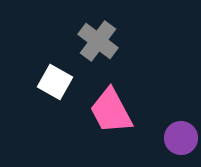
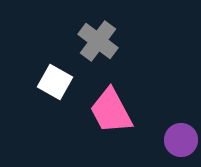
purple circle: moved 2 px down
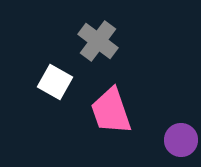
pink trapezoid: rotated 9 degrees clockwise
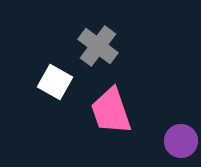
gray cross: moved 5 px down
purple circle: moved 1 px down
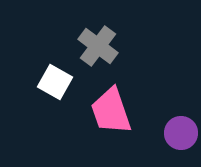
purple circle: moved 8 px up
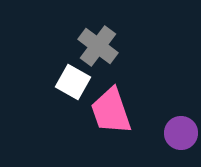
white square: moved 18 px right
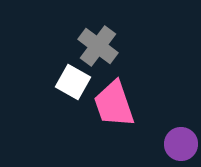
pink trapezoid: moved 3 px right, 7 px up
purple circle: moved 11 px down
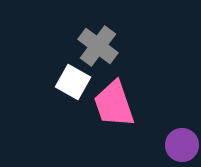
purple circle: moved 1 px right, 1 px down
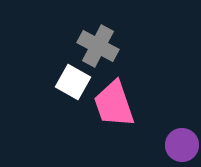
gray cross: rotated 9 degrees counterclockwise
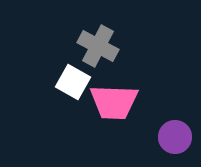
pink trapezoid: moved 2 px up; rotated 69 degrees counterclockwise
purple circle: moved 7 px left, 8 px up
